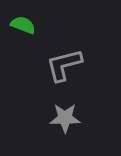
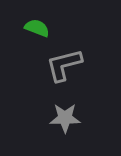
green semicircle: moved 14 px right, 3 px down
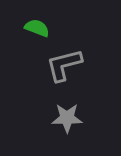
gray star: moved 2 px right
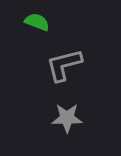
green semicircle: moved 6 px up
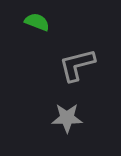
gray L-shape: moved 13 px right
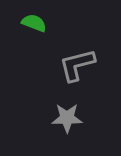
green semicircle: moved 3 px left, 1 px down
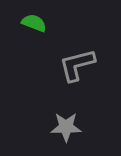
gray star: moved 1 px left, 9 px down
